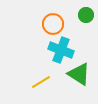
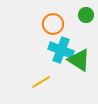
green triangle: moved 14 px up
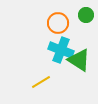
orange circle: moved 5 px right, 1 px up
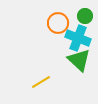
green circle: moved 1 px left, 1 px down
cyan cross: moved 17 px right, 12 px up
green triangle: rotated 10 degrees clockwise
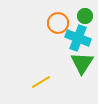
green triangle: moved 3 px right, 3 px down; rotated 20 degrees clockwise
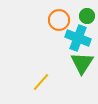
green circle: moved 2 px right
orange circle: moved 1 px right, 3 px up
yellow line: rotated 18 degrees counterclockwise
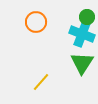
green circle: moved 1 px down
orange circle: moved 23 px left, 2 px down
cyan cross: moved 4 px right, 4 px up
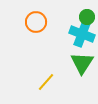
yellow line: moved 5 px right
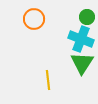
orange circle: moved 2 px left, 3 px up
cyan cross: moved 1 px left, 5 px down
yellow line: moved 2 px right, 2 px up; rotated 48 degrees counterclockwise
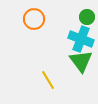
green triangle: moved 1 px left, 2 px up; rotated 10 degrees counterclockwise
yellow line: rotated 24 degrees counterclockwise
